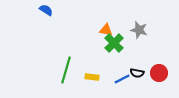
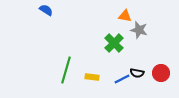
orange triangle: moved 19 px right, 14 px up
red circle: moved 2 px right
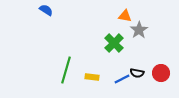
gray star: rotated 24 degrees clockwise
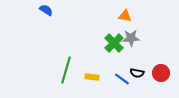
gray star: moved 8 px left, 8 px down; rotated 30 degrees clockwise
blue line: rotated 63 degrees clockwise
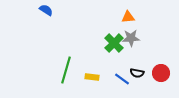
orange triangle: moved 3 px right, 1 px down; rotated 16 degrees counterclockwise
